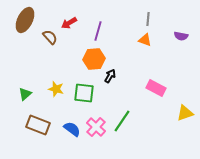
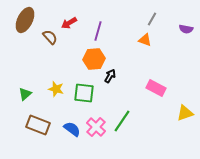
gray line: moved 4 px right; rotated 24 degrees clockwise
purple semicircle: moved 5 px right, 7 px up
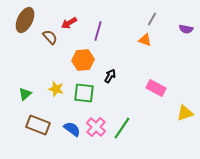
orange hexagon: moved 11 px left, 1 px down
green line: moved 7 px down
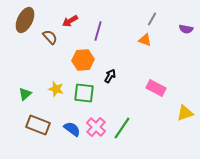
red arrow: moved 1 px right, 2 px up
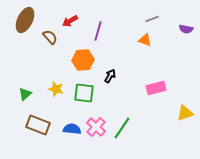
gray line: rotated 40 degrees clockwise
pink rectangle: rotated 42 degrees counterclockwise
blue semicircle: rotated 30 degrees counterclockwise
